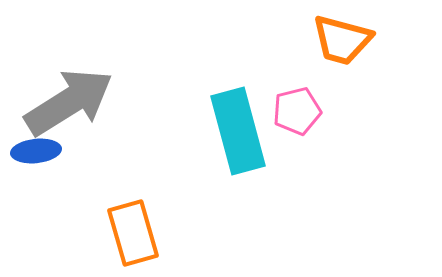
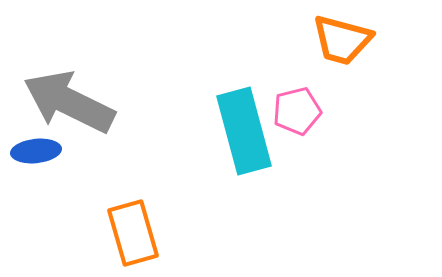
gray arrow: rotated 122 degrees counterclockwise
cyan rectangle: moved 6 px right
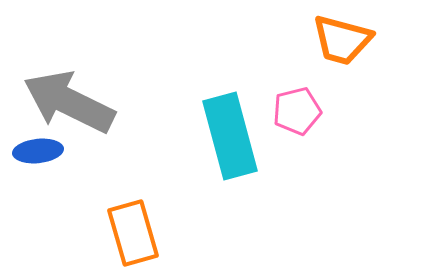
cyan rectangle: moved 14 px left, 5 px down
blue ellipse: moved 2 px right
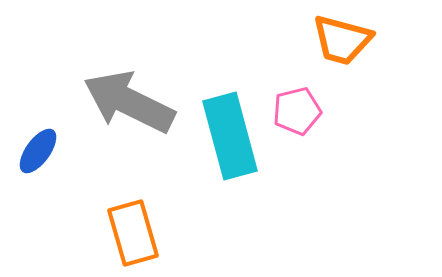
gray arrow: moved 60 px right
blue ellipse: rotated 48 degrees counterclockwise
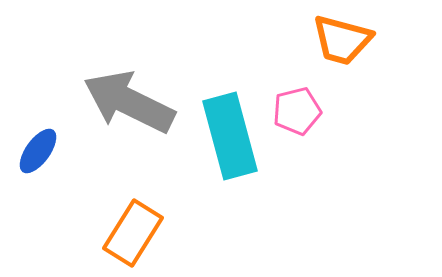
orange rectangle: rotated 48 degrees clockwise
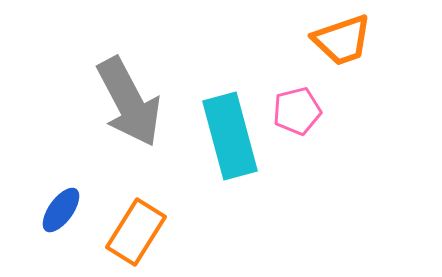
orange trapezoid: rotated 34 degrees counterclockwise
gray arrow: rotated 144 degrees counterclockwise
blue ellipse: moved 23 px right, 59 px down
orange rectangle: moved 3 px right, 1 px up
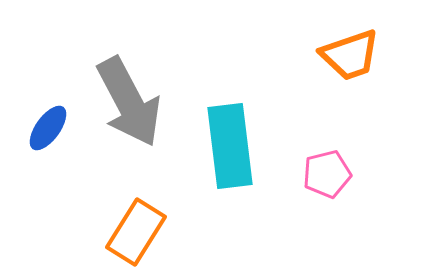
orange trapezoid: moved 8 px right, 15 px down
pink pentagon: moved 30 px right, 63 px down
cyan rectangle: moved 10 px down; rotated 8 degrees clockwise
blue ellipse: moved 13 px left, 82 px up
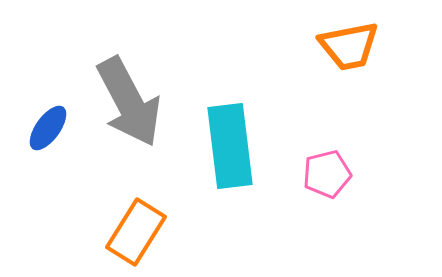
orange trapezoid: moved 1 px left, 9 px up; rotated 8 degrees clockwise
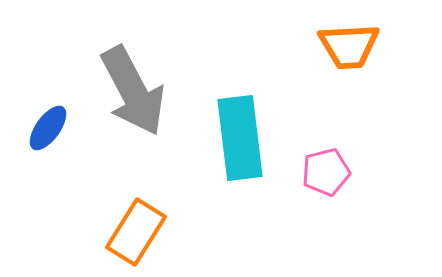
orange trapezoid: rotated 8 degrees clockwise
gray arrow: moved 4 px right, 11 px up
cyan rectangle: moved 10 px right, 8 px up
pink pentagon: moved 1 px left, 2 px up
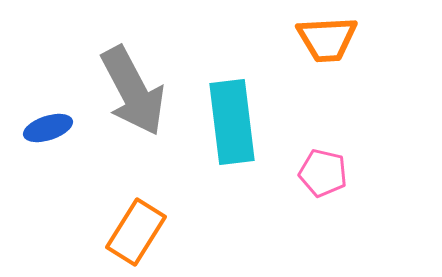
orange trapezoid: moved 22 px left, 7 px up
blue ellipse: rotated 36 degrees clockwise
cyan rectangle: moved 8 px left, 16 px up
pink pentagon: moved 3 px left, 1 px down; rotated 27 degrees clockwise
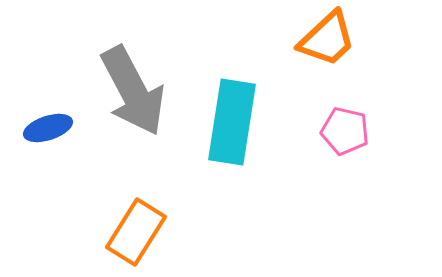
orange trapezoid: rotated 40 degrees counterclockwise
cyan rectangle: rotated 16 degrees clockwise
pink pentagon: moved 22 px right, 42 px up
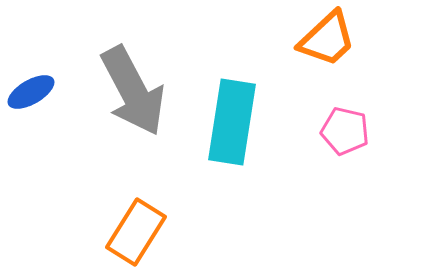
blue ellipse: moved 17 px left, 36 px up; rotated 12 degrees counterclockwise
